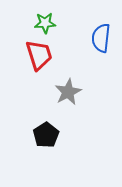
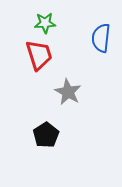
gray star: rotated 16 degrees counterclockwise
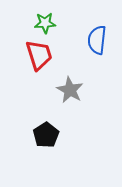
blue semicircle: moved 4 px left, 2 px down
gray star: moved 2 px right, 2 px up
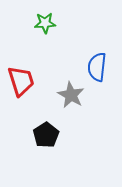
blue semicircle: moved 27 px down
red trapezoid: moved 18 px left, 26 px down
gray star: moved 1 px right, 5 px down
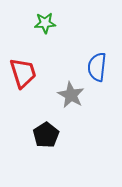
red trapezoid: moved 2 px right, 8 px up
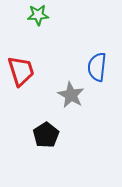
green star: moved 7 px left, 8 px up
red trapezoid: moved 2 px left, 2 px up
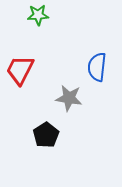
red trapezoid: moved 1 px left, 1 px up; rotated 136 degrees counterclockwise
gray star: moved 2 px left, 3 px down; rotated 20 degrees counterclockwise
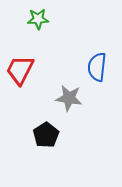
green star: moved 4 px down
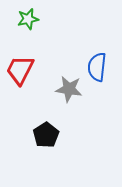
green star: moved 10 px left; rotated 10 degrees counterclockwise
gray star: moved 9 px up
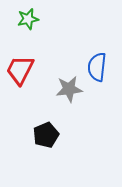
gray star: rotated 16 degrees counterclockwise
black pentagon: rotated 10 degrees clockwise
